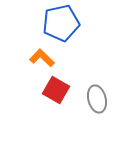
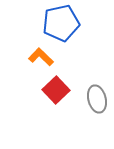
orange L-shape: moved 1 px left, 1 px up
red square: rotated 16 degrees clockwise
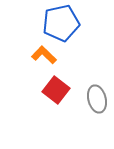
orange L-shape: moved 3 px right, 2 px up
red square: rotated 8 degrees counterclockwise
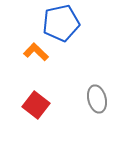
orange L-shape: moved 8 px left, 3 px up
red square: moved 20 px left, 15 px down
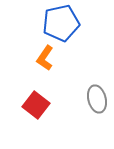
orange L-shape: moved 9 px right, 6 px down; rotated 100 degrees counterclockwise
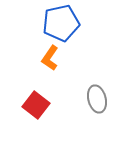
orange L-shape: moved 5 px right
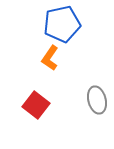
blue pentagon: moved 1 px right, 1 px down
gray ellipse: moved 1 px down
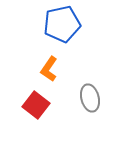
orange L-shape: moved 1 px left, 11 px down
gray ellipse: moved 7 px left, 2 px up
